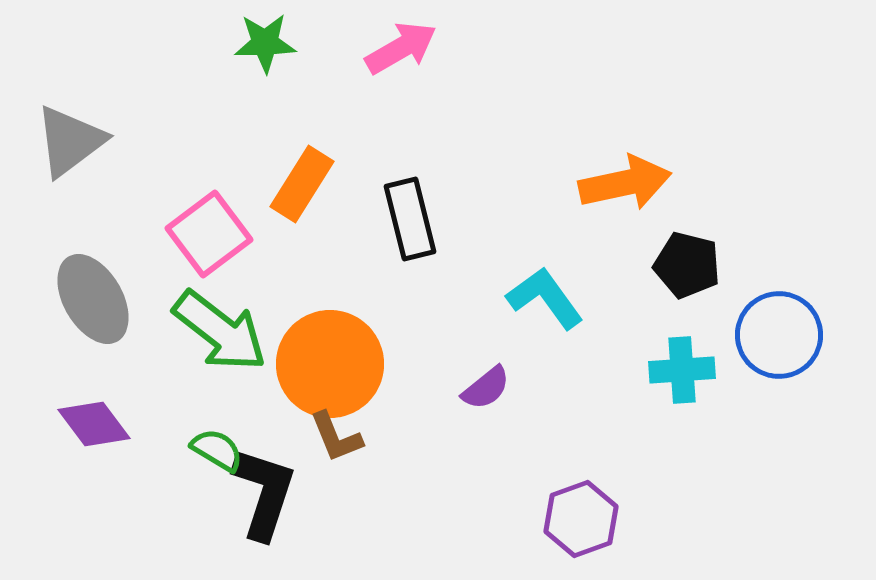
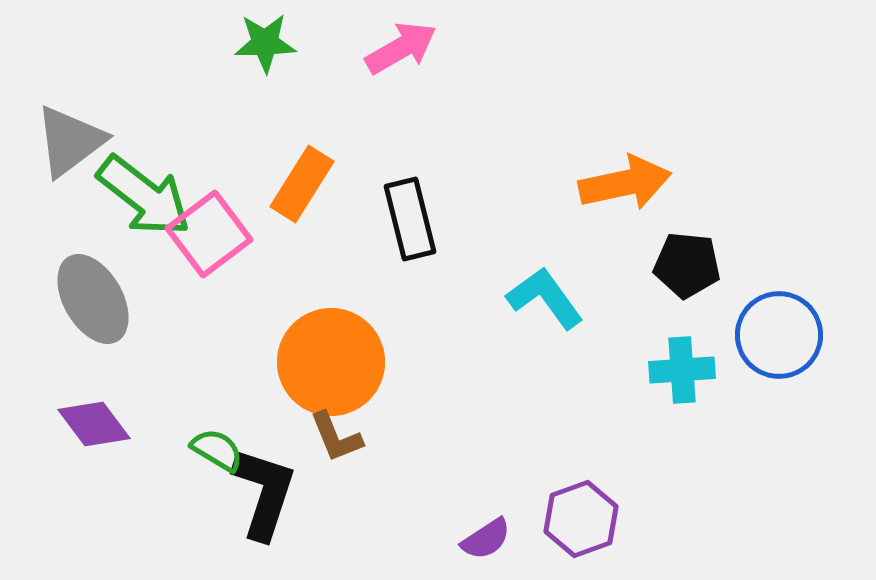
black pentagon: rotated 8 degrees counterclockwise
green arrow: moved 76 px left, 135 px up
orange circle: moved 1 px right, 2 px up
purple semicircle: moved 151 px down; rotated 6 degrees clockwise
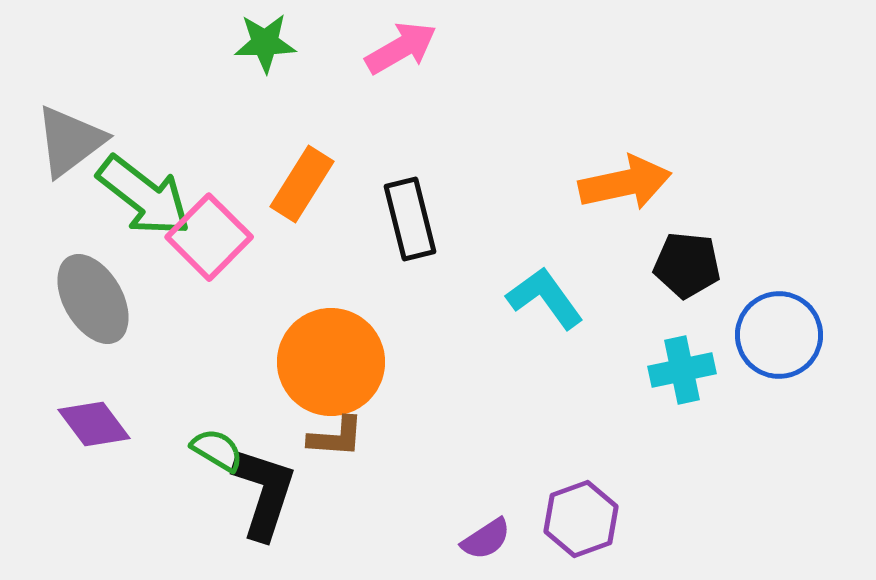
pink square: moved 3 px down; rotated 8 degrees counterclockwise
cyan cross: rotated 8 degrees counterclockwise
brown L-shape: rotated 64 degrees counterclockwise
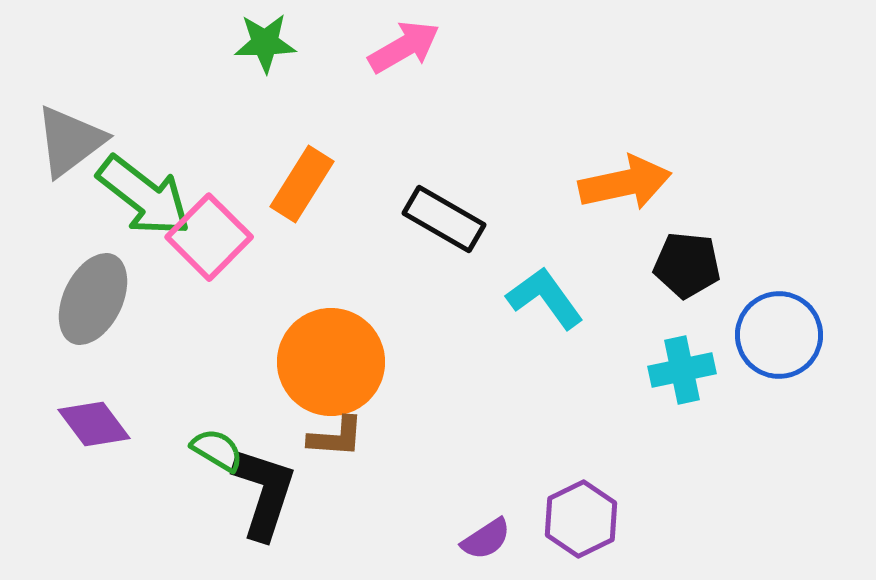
pink arrow: moved 3 px right, 1 px up
black rectangle: moved 34 px right; rotated 46 degrees counterclockwise
gray ellipse: rotated 56 degrees clockwise
purple hexagon: rotated 6 degrees counterclockwise
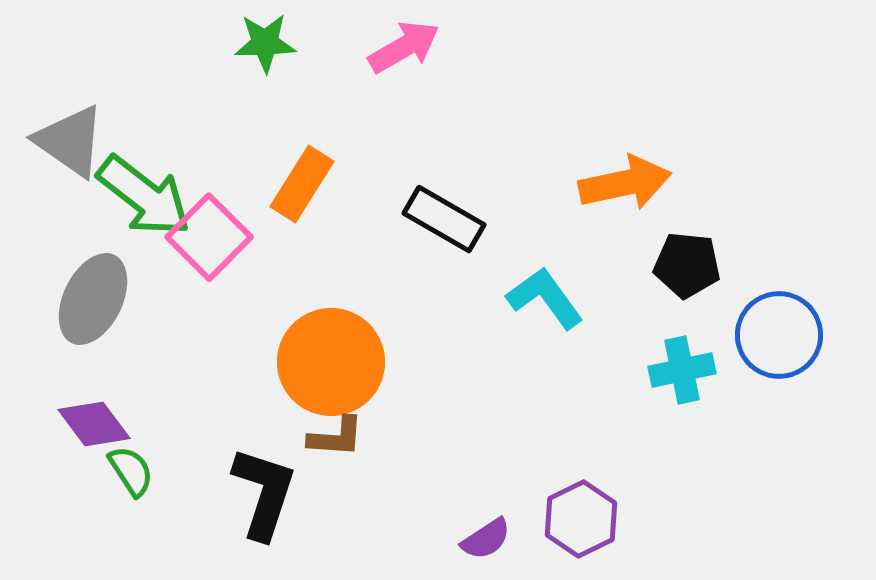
gray triangle: rotated 48 degrees counterclockwise
green semicircle: moved 86 px left, 21 px down; rotated 26 degrees clockwise
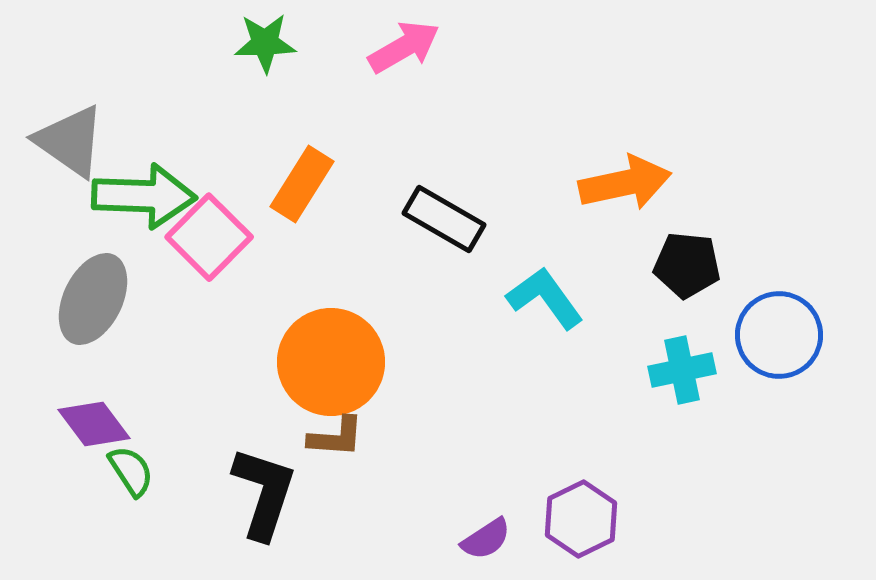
green arrow: rotated 36 degrees counterclockwise
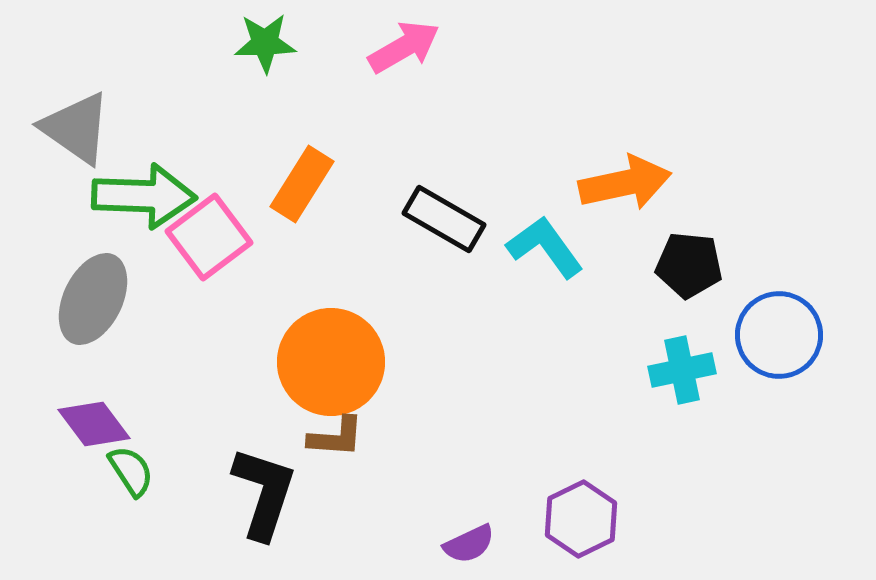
gray triangle: moved 6 px right, 13 px up
pink square: rotated 8 degrees clockwise
black pentagon: moved 2 px right
cyan L-shape: moved 51 px up
purple semicircle: moved 17 px left, 5 px down; rotated 8 degrees clockwise
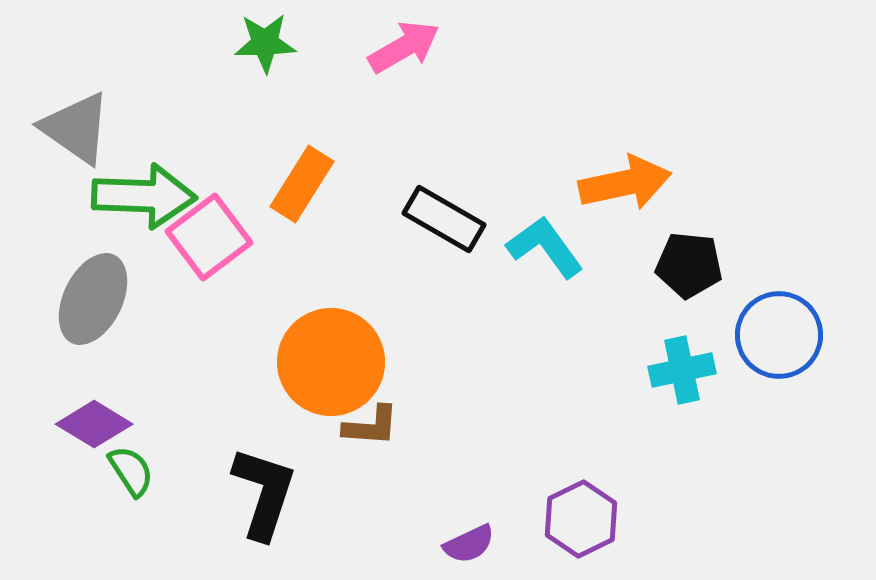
purple diamond: rotated 22 degrees counterclockwise
brown L-shape: moved 35 px right, 11 px up
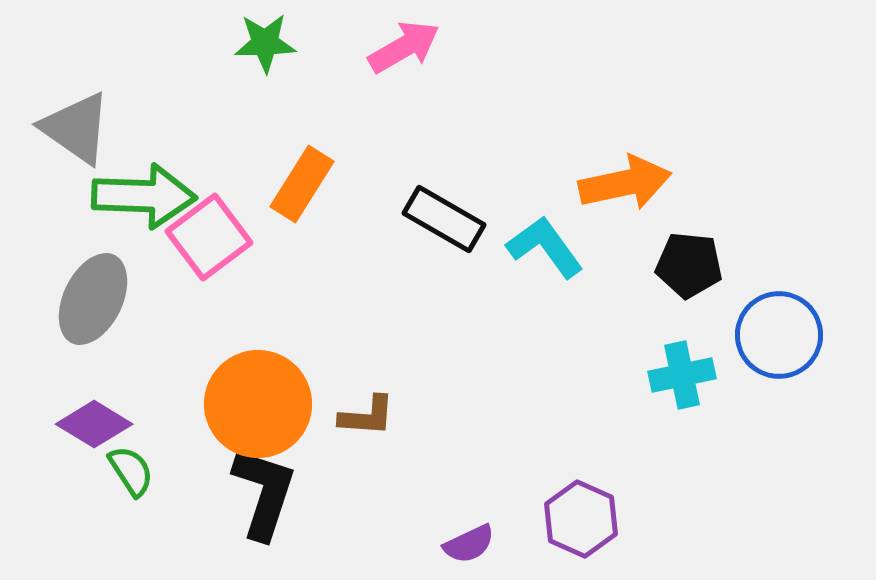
orange circle: moved 73 px left, 42 px down
cyan cross: moved 5 px down
brown L-shape: moved 4 px left, 10 px up
purple hexagon: rotated 10 degrees counterclockwise
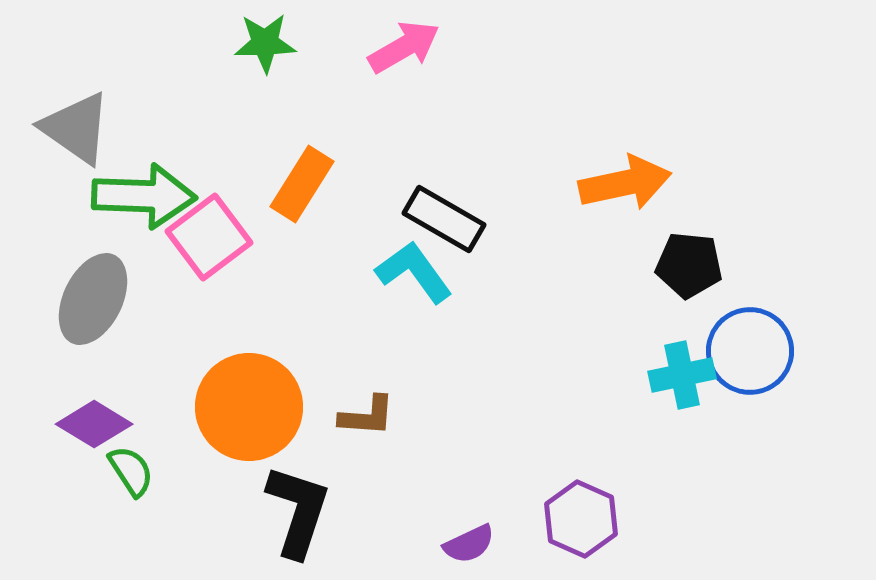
cyan L-shape: moved 131 px left, 25 px down
blue circle: moved 29 px left, 16 px down
orange circle: moved 9 px left, 3 px down
black L-shape: moved 34 px right, 18 px down
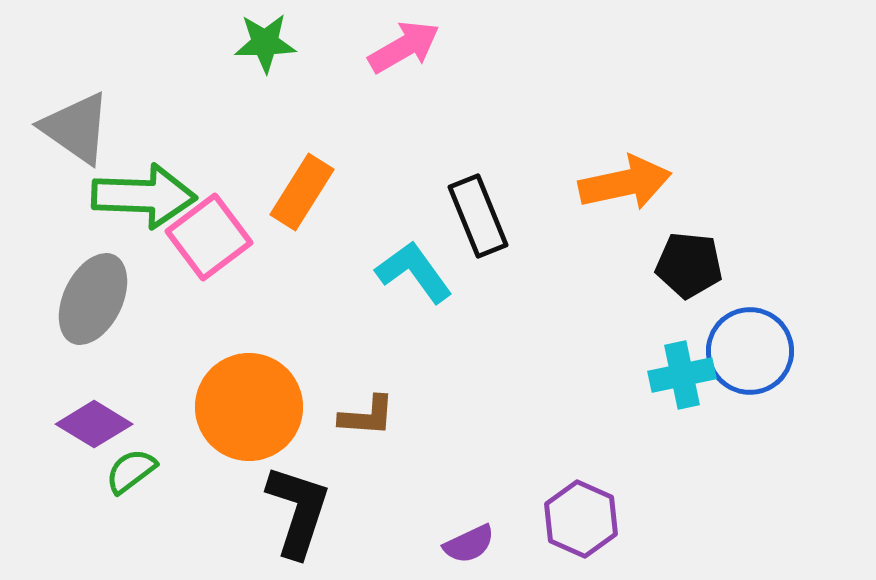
orange rectangle: moved 8 px down
black rectangle: moved 34 px right, 3 px up; rotated 38 degrees clockwise
green semicircle: rotated 94 degrees counterclockwise
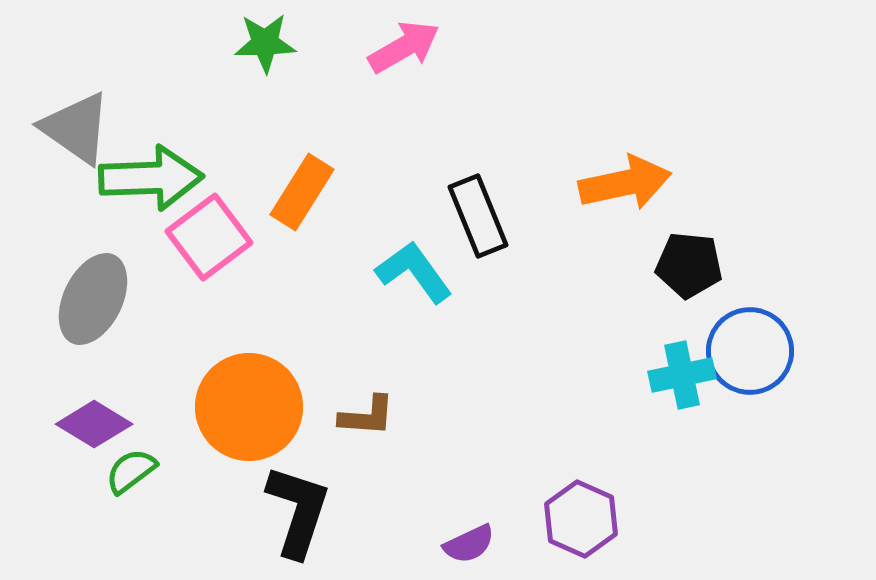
green arrow: moved 7 px right, 18 px up; rotated 4 degrees counterclockwise
